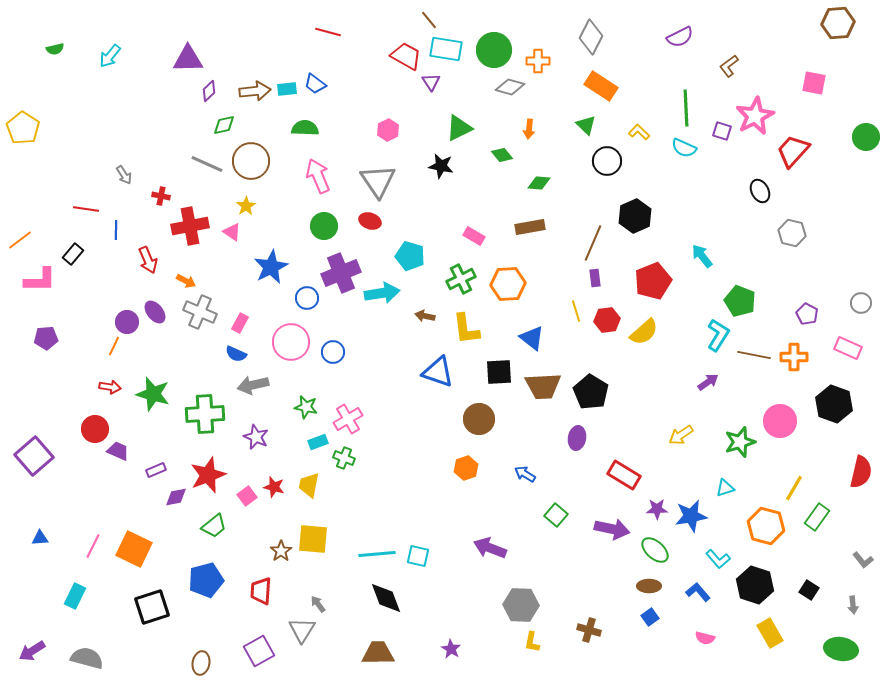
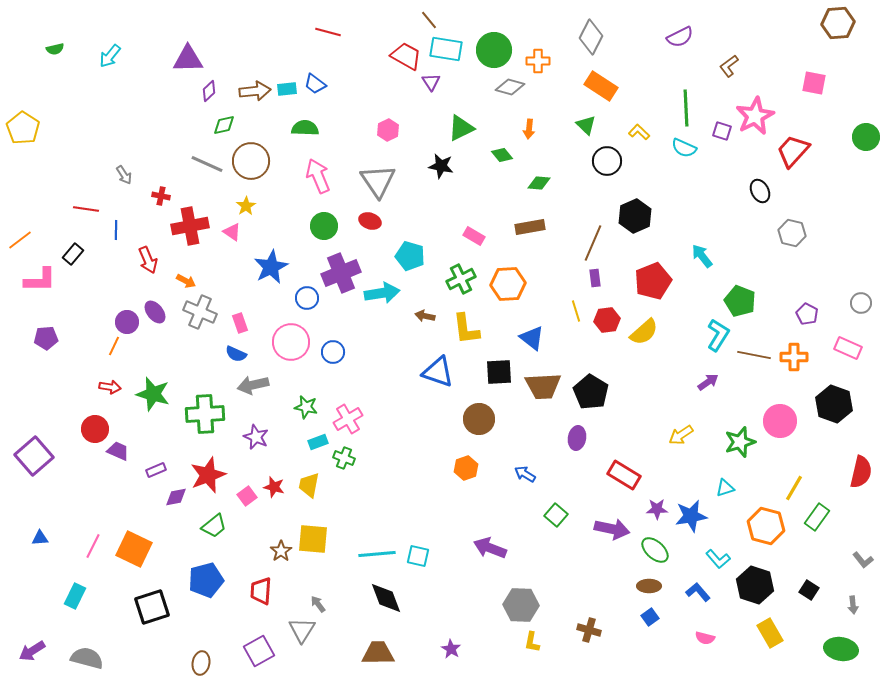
green triangle at (459, 128): moved 2 px right
pink rectangle at (240, 323): rotated 48 degrees counterclockwise
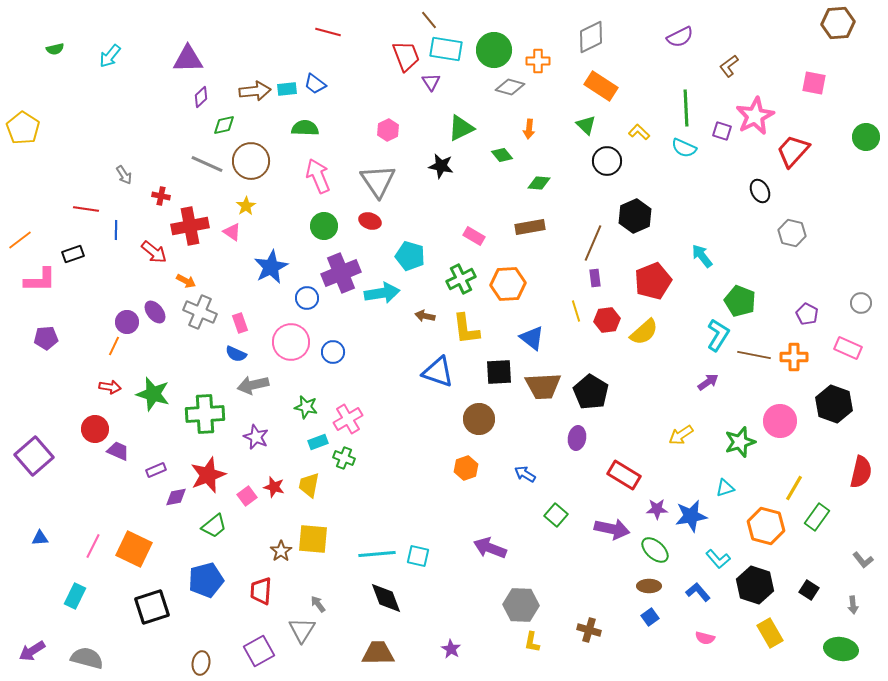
gray diamond at (591, 37): rotated 36 degrees clockwise
red trapezoid at (406, 56): rotated 40 degrees clockwise
purple diamond at (209, 91): moved 8 px left, 6 px down
black rectangle at (73, 254): rotated 30 degrees clockwise
red arrow at (148, 260): moved 6 px right, 8 px up; rotated 28 degrees counterclockwise
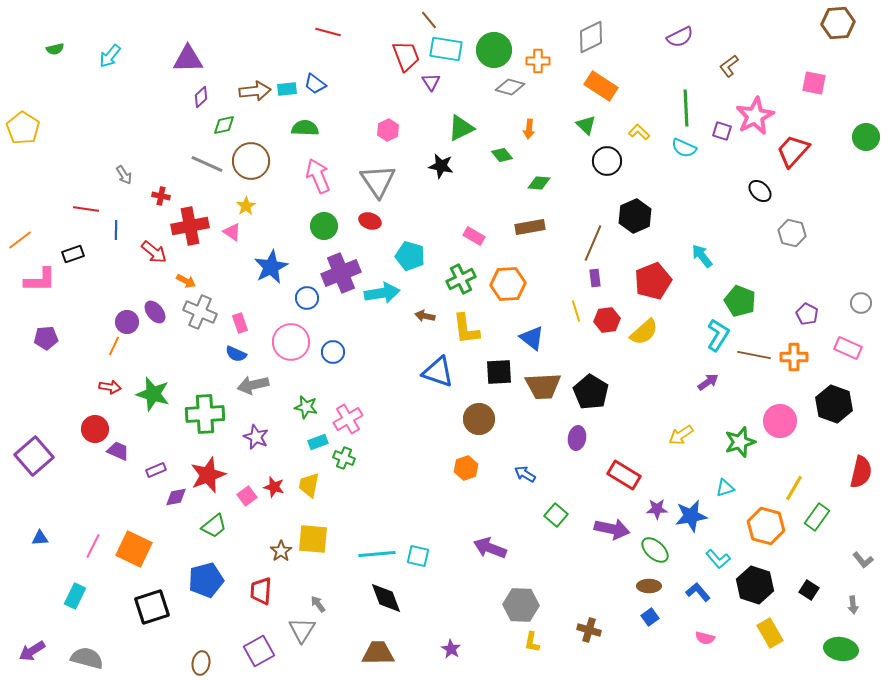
black ellipse at (760, 191): rotated 20 degrees counterclockwise
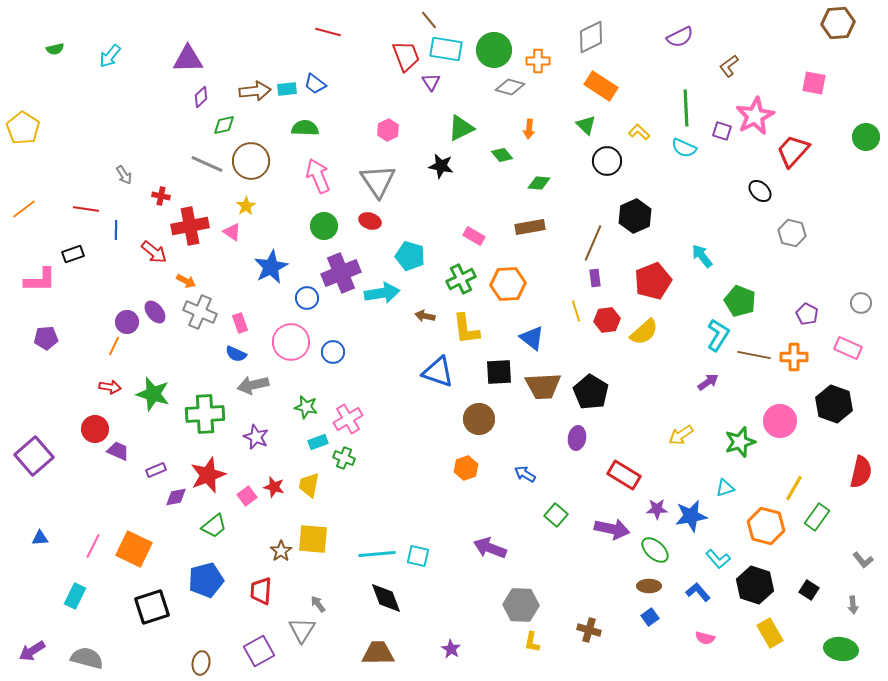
orange line at (20, 240): moved 4 px right, 31 px up
